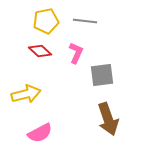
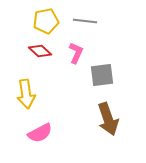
yellow arrow: rotated 96 degrees clockwise
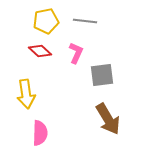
brown arrow: rotated 12 degrees counterclockwise
pink semicircle: rotated 60 degrees counterclockwise
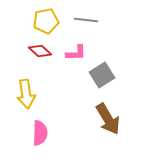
gray line: moved 1 px right, 1 px up
pink L-shape: rotated 65 degrees clockwise
gray square: rotated 25 degrees counterclockwise
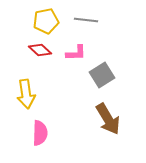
red diamond: moved 1 px up
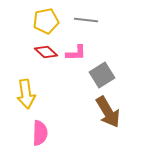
red diamond: moved 6 px right, 2 px down
brown arrow: moved 7 px up
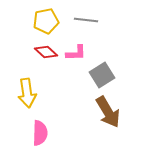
yellow arrow: moved 1 px right, 1 px up
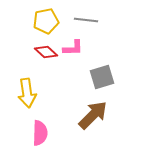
pink L-shape: moved 3 px left, 5 px up
gray square: moved 2 px down; rotated 15 degrees clockwise
brown arrow: moved 15 px left, 3 px down; rotated 104 degrees counterclockwise
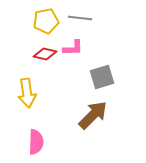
gray line: moved 6 px left, 2 px up
red diamond: moved 1 px left, 2 px down; rotated 30 degrees counterclockwise
pink semicircle: moved 4 px left, 9 px down
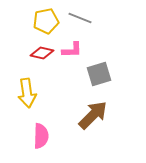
gray line: rotated 15 degrees clockwise
pink L-shape: moved 1 px left, 2 px down
red diamond: moved 3 px left, 1 px up
gray square: moved 3 px left, 3 px up
pink semicircle: moved 5 px right, 6 px up
